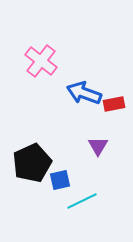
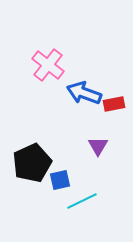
pink cross: moved 7 px right, 4 px down
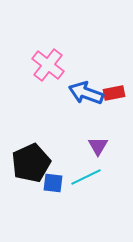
blue arrow: moved 2 px right
red rectangle: moved 11 px up
black pentagon: moved 1 px left
blue square: moved 7 px left, 3 px down; rotated 20 degrees clockwise
cyan line: moved 4 px right, 24 px up
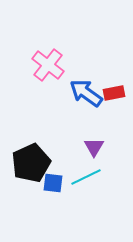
blue arrow: rotated 16 degrees clockwise
purple triangle: moved 4 px left, 1 px down
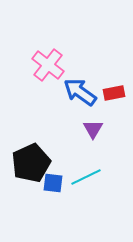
blue arrow: moved 6 px left, 1 px up
purple triangle: moved 1 px left, 18 px up
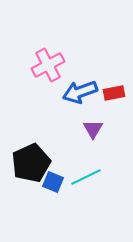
pink cross: rotated 24 degrees clockwise
blue arrow: rotated 56 degrees counterclockwise
blue square: moved 1 px up; rotated 15 degrees clockwise
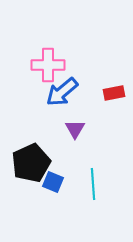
pink cross: rotated 28 degrees clockwise
blue arrow: moved 18 px left; rotated 20 degrees counterclockwise
purple triangle: moved 18 px left
cyan line: moved 7 px right, 7 px down; rotated 68 degrees counterclockwise
